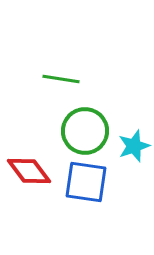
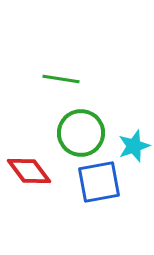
green circle: moved 4 px left, 2 px down
blue square: moved 13 px right; rotated 18 degrees counterclockwise
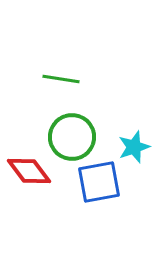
green circle: moved 9 px left, 4 px down
cyan star: moved 1 px down
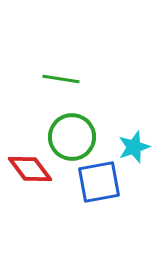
red diamond: moved 1 px right, 2 px up
